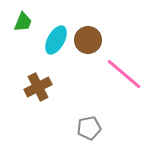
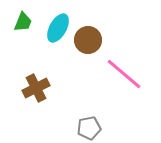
cyan ellipse: moved 2 px right, 12 px up
brown cross: moved 2 px left, 1 px down
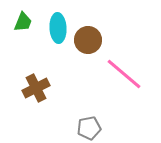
cyan ellipse: rotated 32 degrees counterclockwise
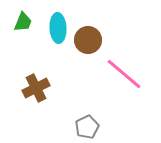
gray pentagon: moved 2 px left, 1 px up; rotated 15 degrees counterclockwise
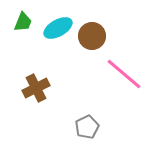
cyan ellipse: rotated 64 degrees clockwise
brown circle: moved 4 px right, 4 px up
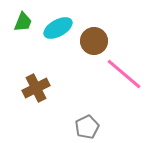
brown circle: moved 2 px right, 5 px down
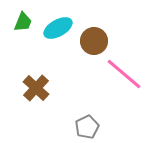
brown cross: rotated 20 degrees counterclockwise
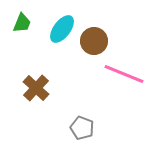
green trapezoid: moved 1 px left, 1 px down
cyan ellipse: moved 4 px right, 1 px down; rotated 24 degrees counterclockwise
pink line: rotated 18 degrees counterclockwise
gray pentagon: moved 5 px left, 1 px down; rotated 25 degrees counterclockwise
